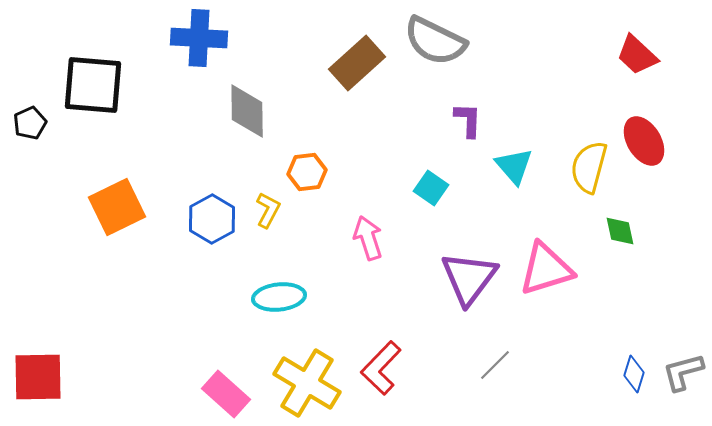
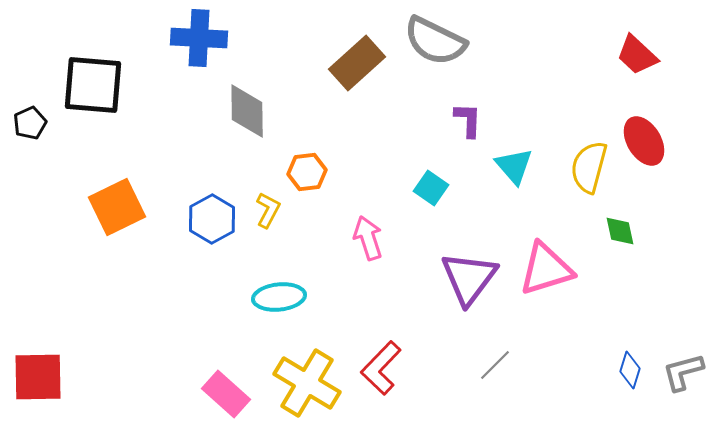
blue diamond: moved 4 px left, 4 px up
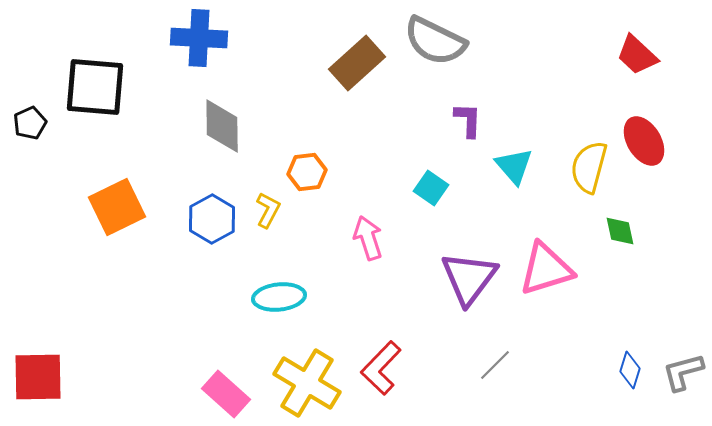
black square: moved 2 px right, 2 px down
gray diamond: moved 25 px left, 15 px down
